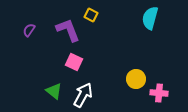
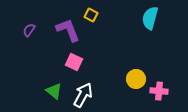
pink cross: moved 2 px up
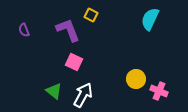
cyan semicircle: moved 1 px down; rotated 10 degrees clockwise
purple semicircle: moved 5 px left; rotated 56 degrees counterclockwise
pink cross: rotated 18 degrees clockwise
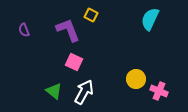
white arrow: moved 1 px right, 3 px up
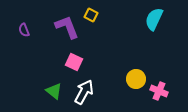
cyan semicircle: moved 4 px right
purple L-shape: moved 1 px left, 3 px up
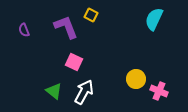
purple L-shape: moved 1 px left
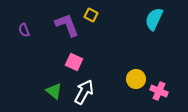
purple L-shape: moved 1 px right, 2 px up
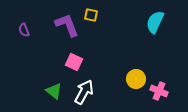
yellow square: rotated 16 degrees counterclockwise
cyan semicircle: moved 1 px right, 3 px down
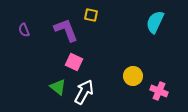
purple L-shape: moved 1 px left, 5 px down
yellow circle: moved 3 px left, 3 px up
green triangle: moved 4 px right, 4 px up
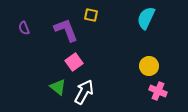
cyan semicircle: moved 9 px left, 4 px up
purple semicircle: moved 2 px up
pink square: rotated 30 degrees clockwise
yellow circle: moved 16 px right, 10 px up
pink cross: moved 1 px left
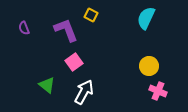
yellow square: rotated 16 degrees clockwise
green triangle: moved 11 px left, 2 px up
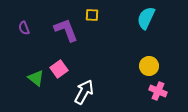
yellow square: moved 1 px right; rotated 24 degrees counterclockwise
pink square: moved 15 px left, 7 px down
green triangle: moved 11 px left, 7 px up
